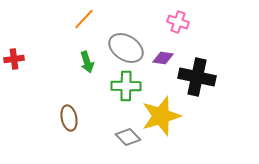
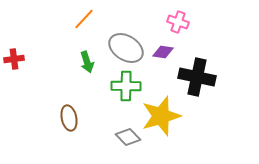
purple diamond: moved 6 px up
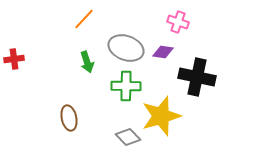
gray ellipse: rotated 12 degrees counterclockwise
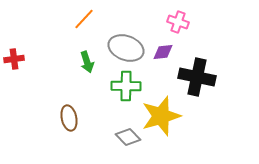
purple diamond: rotated 15 degrees counterclockwise
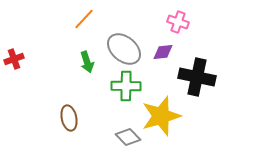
gray ellipse: moved 2 px left, 1 px down; rotated 20 degrees clockwise
red cross: rotated 12 degrees counterclockwise
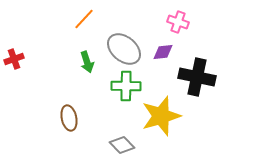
gray diamond: moved 6 px left, 8 px down
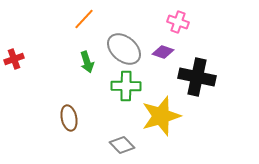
purple diamond: rotated 25 degrees clockwise
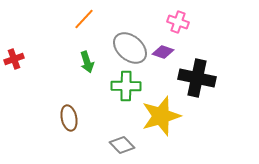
gray ellipse: moved 6 px right, 1 px up
black cross: moved 1 px down
